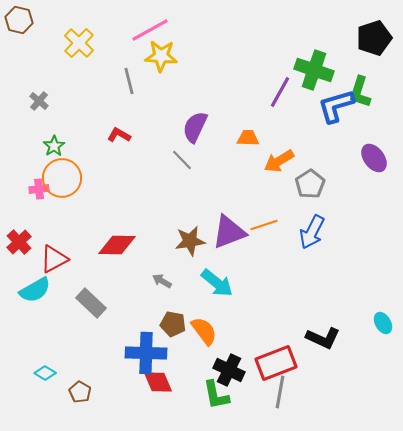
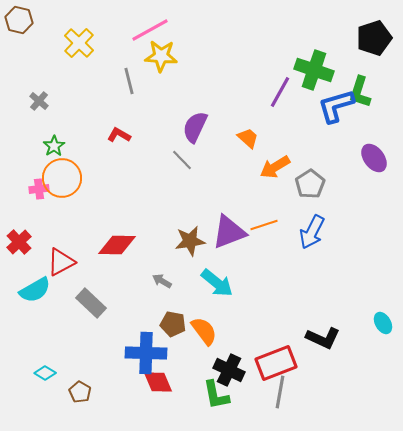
orange trapezoid at (248, 138): rotated 40 degrees clockwise
orange arrow at (279, 161): moved 4 px left, 6 px down
red triangle at (54, 259): moved 7 px right, 3 px down
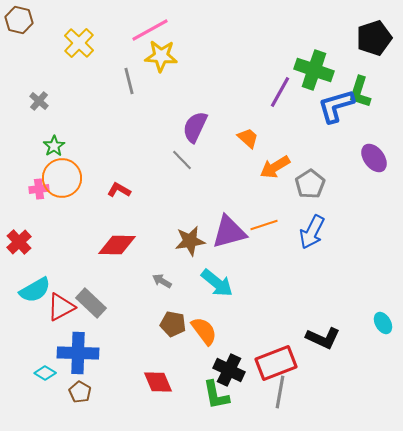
red L-shape at (119, 135): moved 55 px down
purple triangle at (229, 232): rotated 6 degrees clockwise
red triangle at (61, 262): moved 45 px down
blue cross at (146, 353): moved 68 px left
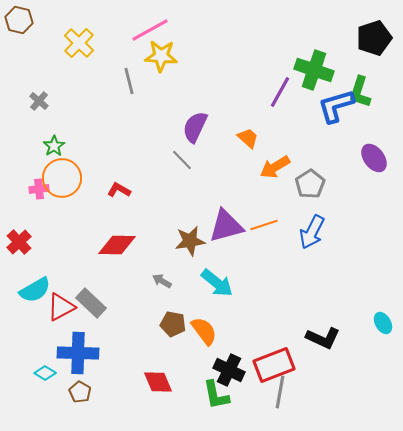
purple triangle at (229, 232): moved 3 px left, 6 px up
red rectangle at (276, 363): moved 2 px left, 2 px down
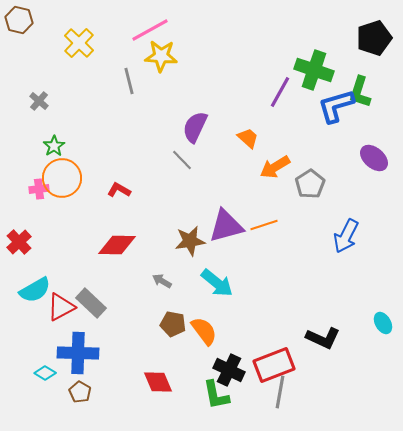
purple ellipse at (374, 158): rotated 12 degrees counterclockwise
blue arrow at (312, 232): moved 34 px right, 4 px down
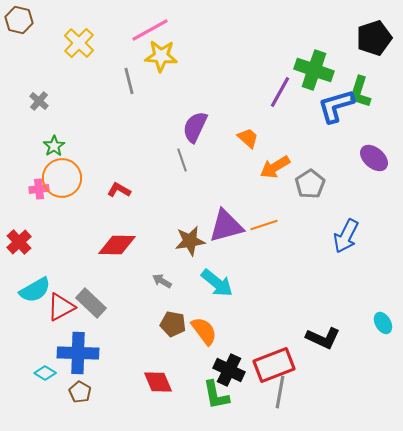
gray line at (182, 160): rotated 25 degrees clockwise
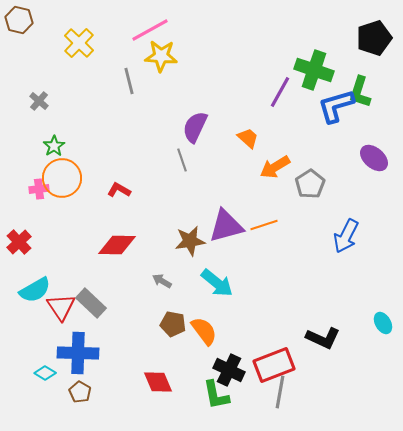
red triangle at (61, 307): rotated 36 degrees counterclockwise
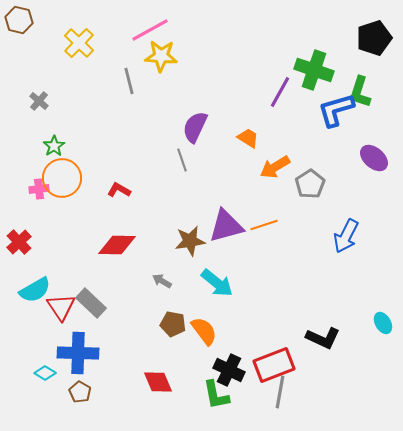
blue L-shape at (336, 106): moved 4 px down
orange trapezoid at (248, 138): rotated 10 degrees counterclockwise
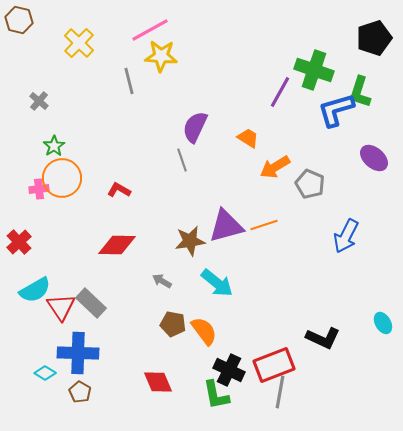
gray pentagon at (310, 184): rotated 16 degrees counterclockwise
